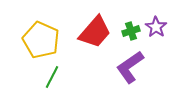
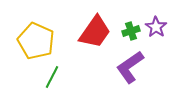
red trapezoid: rotated 6 degrees counterclockwise
yellow pentagon: moved 5 px left, 1 px down
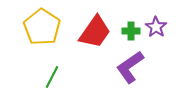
green cross: rotated 18 degrees clockwise
yellow pentagon: moved 6 px right, 14 px up; rotated 9 degrees clockwise
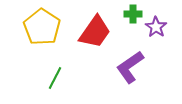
green cross: moved 2 px right, 17 px up
green line: moved 3 px right, 1 px down
